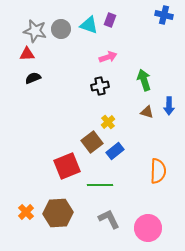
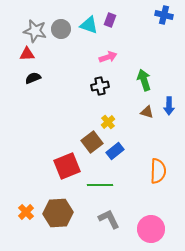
pink circle: moved 3 px right, 1 px down
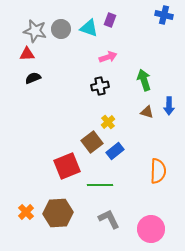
cyan triangle: moved 3 px down
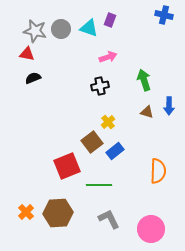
red triangle: rotated 14 degrees clockwise
green line: moved 1 px left
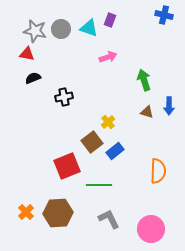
black cross: moved 36 px left, 11 px down
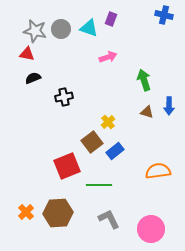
purple rectangle: moved 1 px right, 1 px up
orange semicircle: rotated 100 degrees counterclockwise
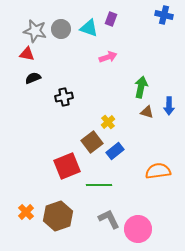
green arrow: moved 3 px left, 7 px down; rotated 30 degrees clockwise
brown hexagon: moved 3 px down; rotated 16 degrees counterclockwise
pink circle: moved 13 px left
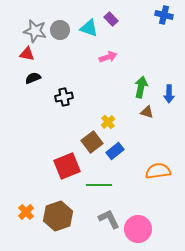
purple rectangle: rotated 64 degrees counterclockwise
gray circle: moved 1 px left, 1 px down
blue arrow: moved 12 px up
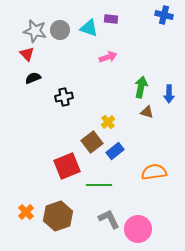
purple rectangle: rotated 40 degrees counterclockwise
red triangle: rotated 35 degrees clockwise
orange semicircle: moved 4 px left, 1 px down
